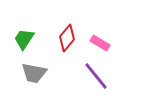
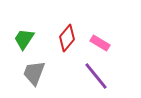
gray trapezoid: rotated 100 degrees clockwise
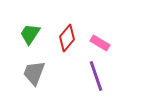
green trapezoid: moved 6 px right, 5 px up
purple line: rotated 20 degrees clockwise
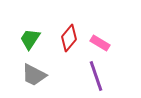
green trapezoid: moved 5 px down
red diamond: moved 2 px right
gray trapezoid: moved 2 px down; rotated 84 degrees counterclockwise
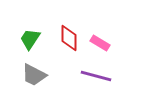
red diamond: rotated 40 degrees counterclockwise
purple line: rotated 56 degrees counterclockwise
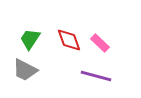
red diamond: moved 2 px down; rotated 20 degrees counterclockwise
pink rectangle: rotated 12 degrees clockwise
gray trapezoid: moved 9 px left, 5 px up
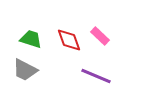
green trapezoid: moved 1 px right; rotated 75 degrees clockwise
pink rectangle: moved 7 px up
purple line: rotated 8 degrees clockwise
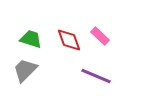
gray trapezoid: rotated 108 degrees clockwise
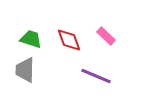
pink rectangle: moved 6 px right
gray trapezoid: rotated 44 degrees counterclockwise
